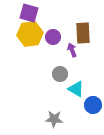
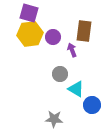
brown rectangle: moved 1 px right, 2 px up; rotated 10 degrees clockwise
blue circle: moved 1 px left
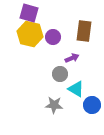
yellow hexagon: rotated 20 degrees clockwise
purple arrow: moved 8 px down; rotated 88 degrees clockwise
gray star: moved 14 px up
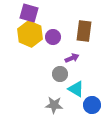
yellow hexagon: rotated 10 degrees clockwise
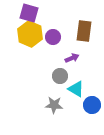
gray circle: moved 2 px down
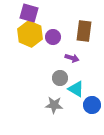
purple arrow: rotated 40 degrees clockwise
gray circle: moved 2 px down
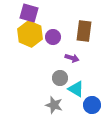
gray star: rotated 12 degrees clockwise
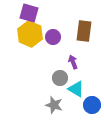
purple arrow: moved 1 px right, 4 px down; rotated 128 degrees counterclockwise
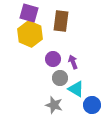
brown rectangle: moved 23 px left, 10 px up
purple circle: moved 22 px down
